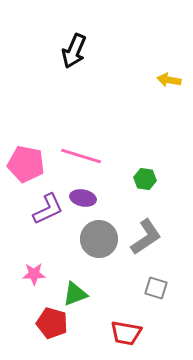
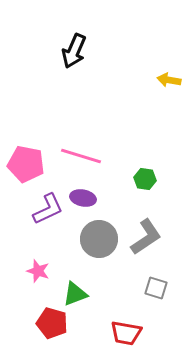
pink star: moved 4 px right, 3 px up; rotated 20 degrees clockwise
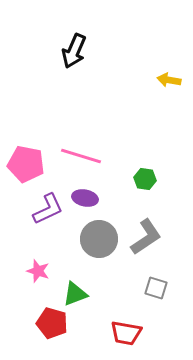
purple ellipse: moved 2 px right
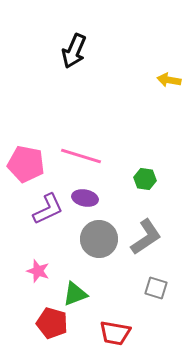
red trapezoid: moved 11 px left
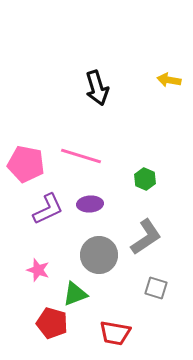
black arrow: moved 23 px right, 37 px down; rotated 40 degrees counterclockwise
green hexagon: rotated 15 degrees clockwise
purple ellipse: moved 5 px right, 6 px down; rotated 15 degrees counterclockwise
gray circle: moved 16 px down
pink star: moved 1 px up
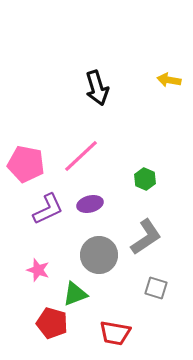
pink line: rotated 60 degrees counterclockwise
purple ellipse: rotated 10 degrees counterclockwise
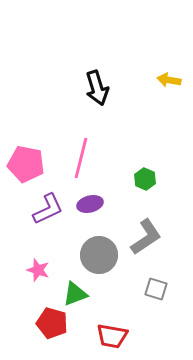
pink line: moved 2 px down; rotated 33 degrees counterclockwise
gray square: moved 1 px down
red trapezoid: moved 3 px left, 3 px down
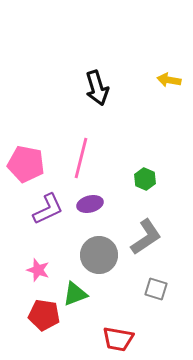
red pentagon: moved 8 px left, 8 px up; rotated 8 degrees counterclockwise
red trapezoid: moved 6 px right, 3 px down
